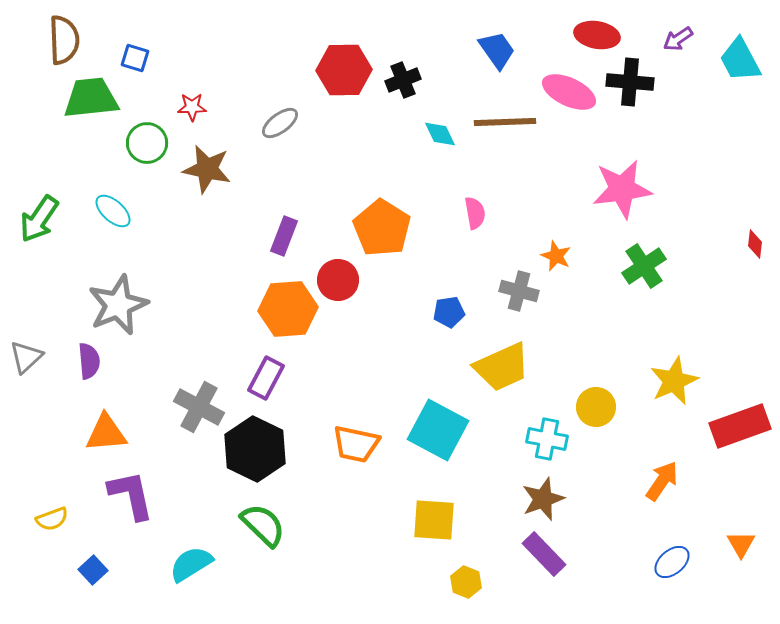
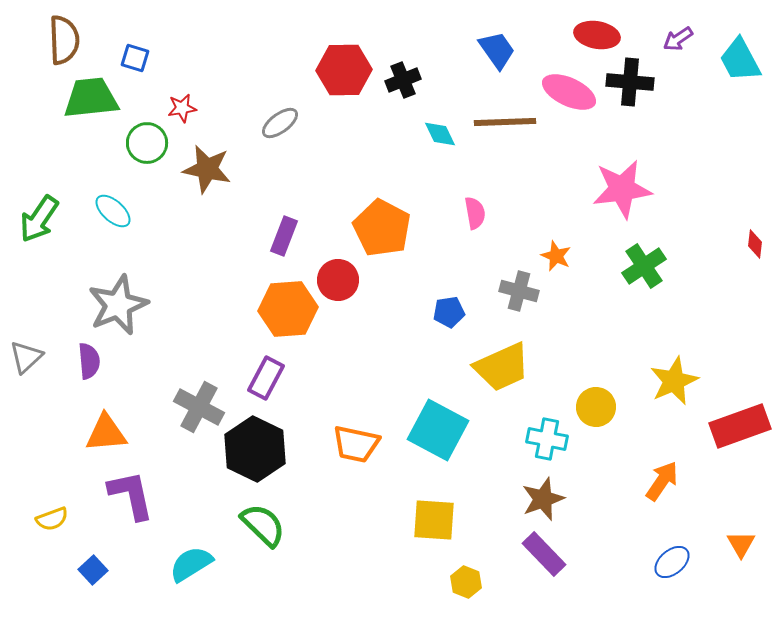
red star at (192, 107): moved 10 px left, 1 px down; rotated 8 degrees counterclockwise
orange pentagon at (382, 228): rotated 4 degrees counterclockwise
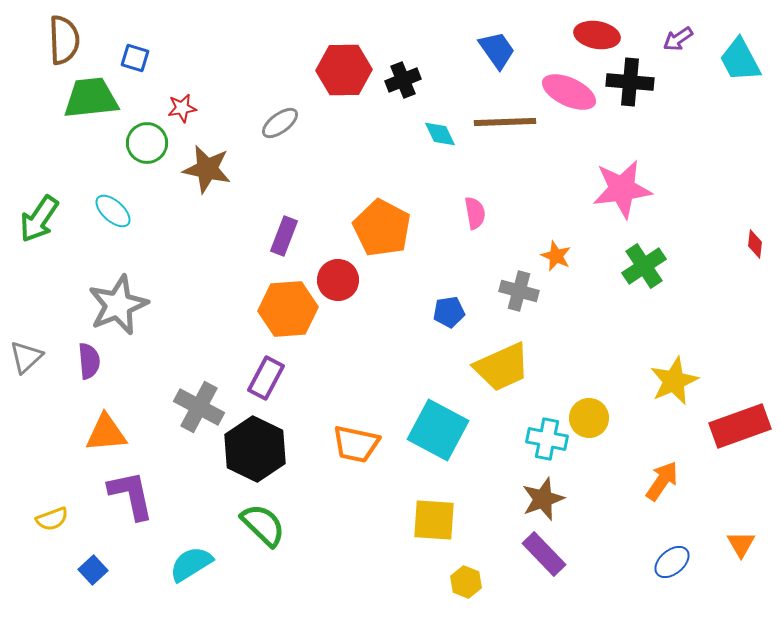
yellow circle at (596, 407): moved 7 px left, 11 px down
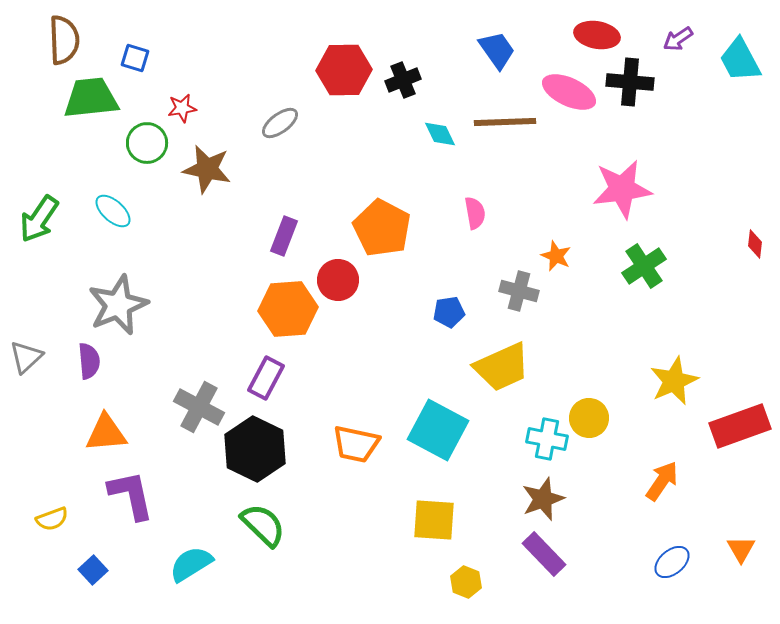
orange triangle at (741, 544): moved 5 px down
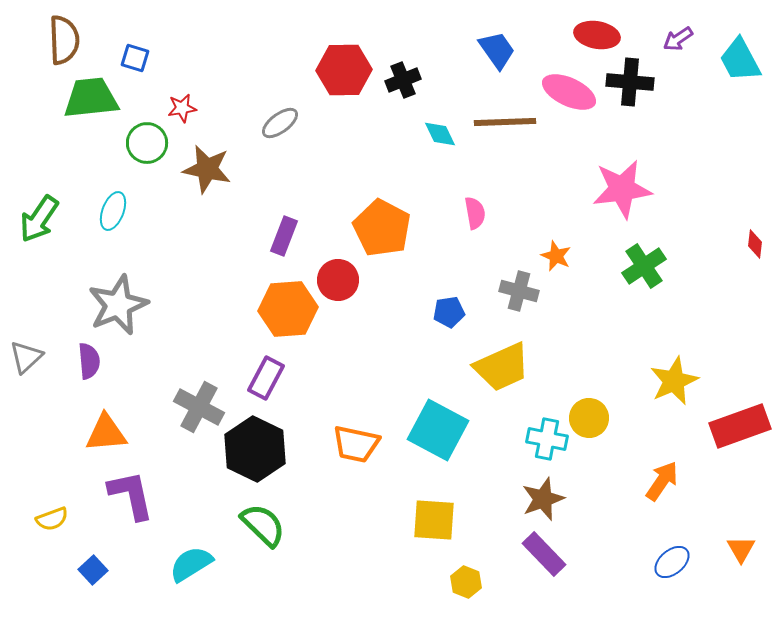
cyan ellipse at (113, 211): rotated 69 degrees clockwise
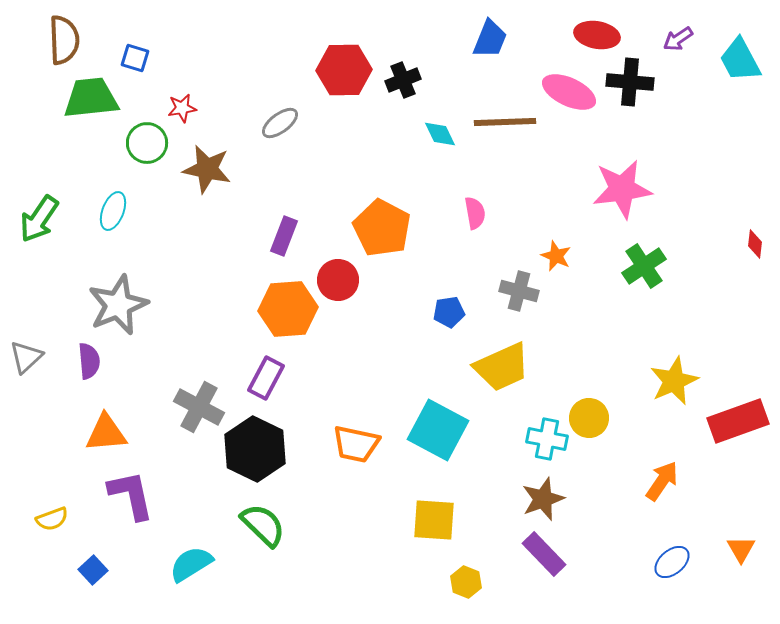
blue trapezoid at (497, 50): moved 7 px left, 11 px up; rotated 57 degrees clockwise
red rectangle at (740, 426): moved 2 px left, 5 px up
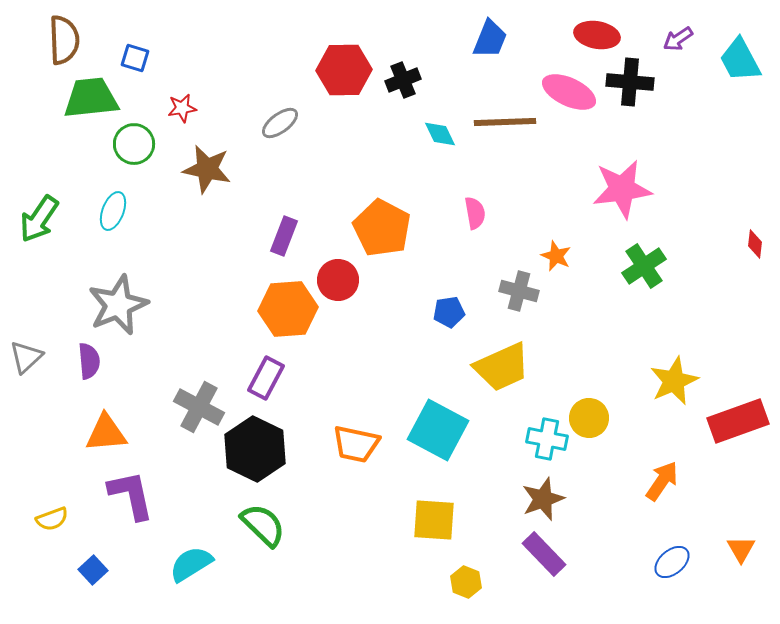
green circle at (147, 143): moved 13 px left, 1 px down
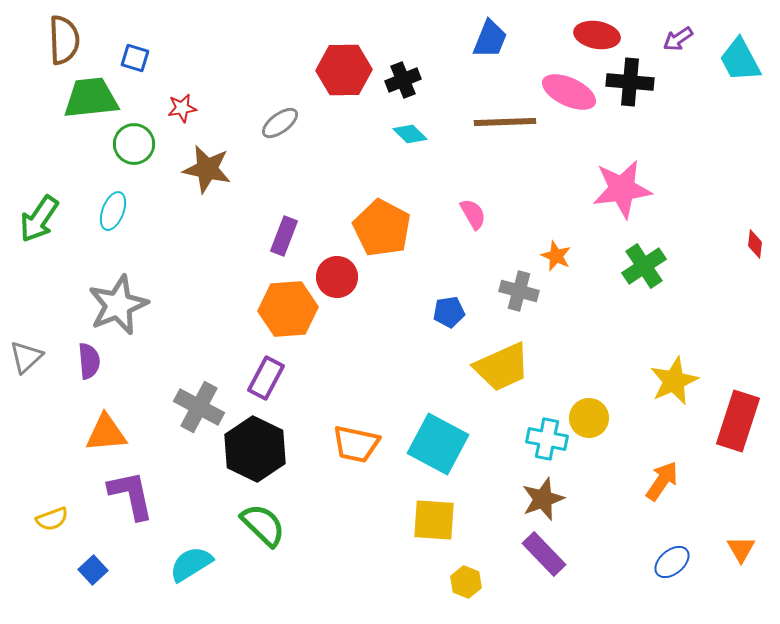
cyan diamond at (440, 134): moved 30 px left; rotated 20 degrees counterclockwise
pink semicircle at (475, 213): moved 2 px left, 1 px down; rotated 20 degrees counterclockwise
red circle at (338, 280): moved 1 px left, 3 px up
red rectangle at (738, 421): rotated 52 degrees counterclockwise
cyan square at (438, 430): moved 14 px down
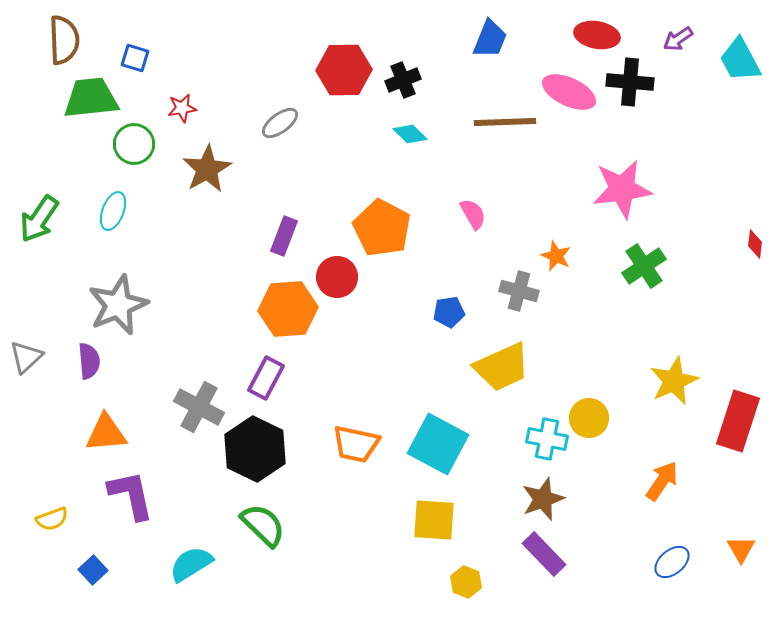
brown star at (207, 169): rotated 30 degrees clockwise
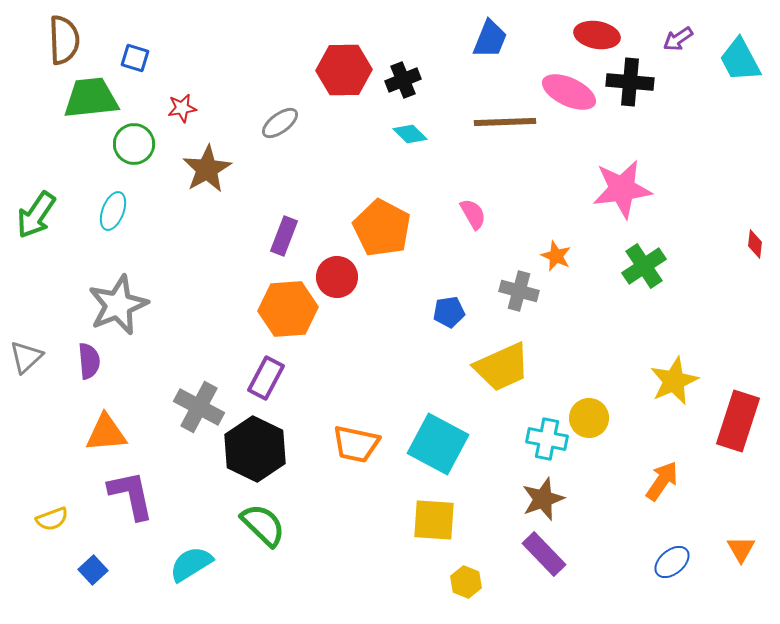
green arrow at (39, 219): moved 3 px left, 4 px up
